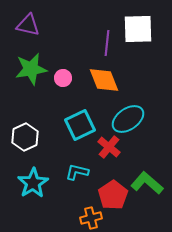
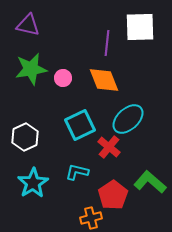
white square: moved 2 px right, 2 px up
cyan ellipse: rotated 8 degrees counterclockwise
green L-shape: moved 3 px right, 1 px up
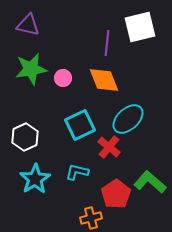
white square: rotated 12 degrees counterclockwise
cyan star: moved 2 px right, 4 px up
red pentagon: moved 3 px right, 1 px up
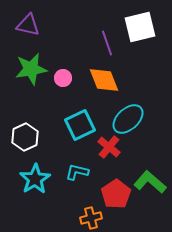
purple line: rotated 25 degrees counterclockwise
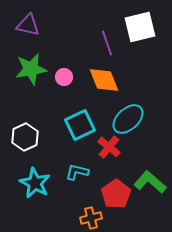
pink circle: moved 1 px right, 1 px up
cyan star: moved 4 px down; rotated 12 degrees counterclockwise
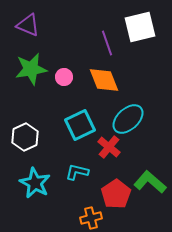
purple triangle: rotated 10 degrees clockwise
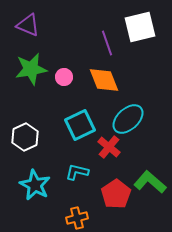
cyan star: moved 2 px down
orange cross: moved 14 px left
